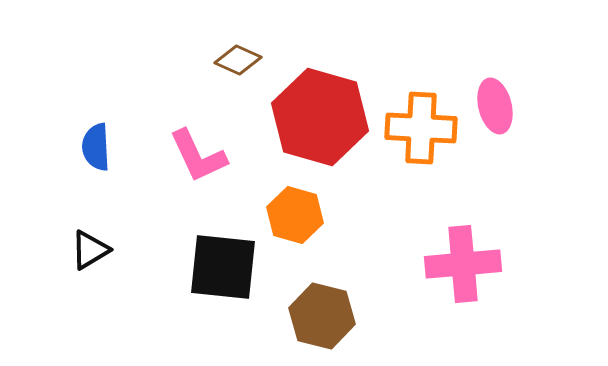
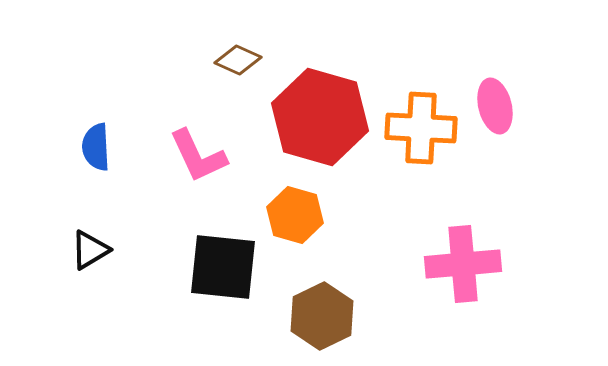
brown hexagon: rotated 20 degrees clockwise
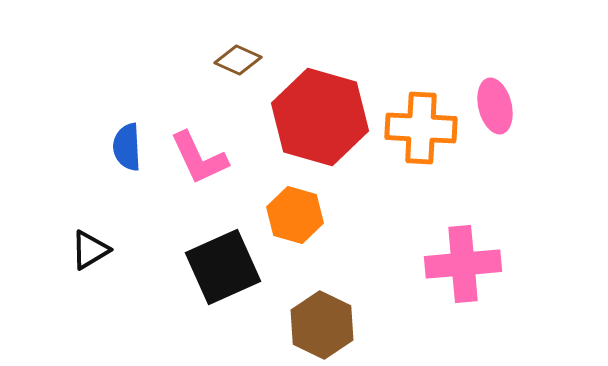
blue semicircle: moved 31 px right
pink L-shape: moved 1 px right, 2 px down
black square: rotated 30 degrees counterclockwise
brown hexagon: moved 9 px down; rotated 8 degrees counterclockwise
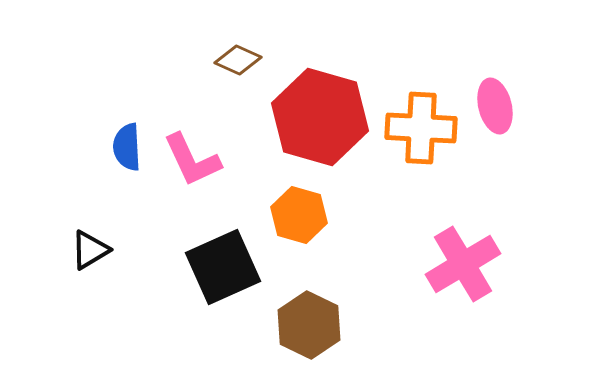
pink L-shape: moved 7 px left, 2 px down
orange hexagon: moved 4 px right
pink cross: rotated 26 degrees counterclockwise
brown hexagon: moved 13 px left
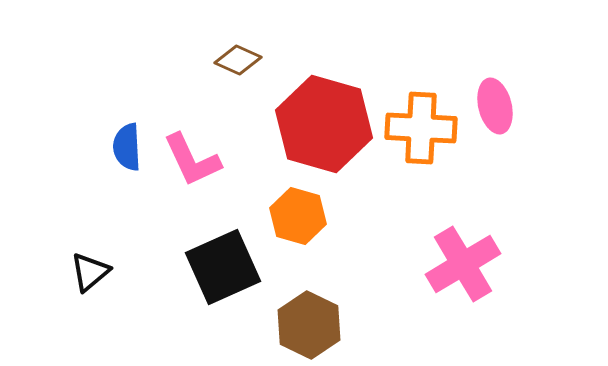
red hexagon: moved 4 px right, 7 px down
orange hexagon: moved 1 px left, 1 px down
black triangle: moved 22 px down; rotated 9 degrees counterclockwise
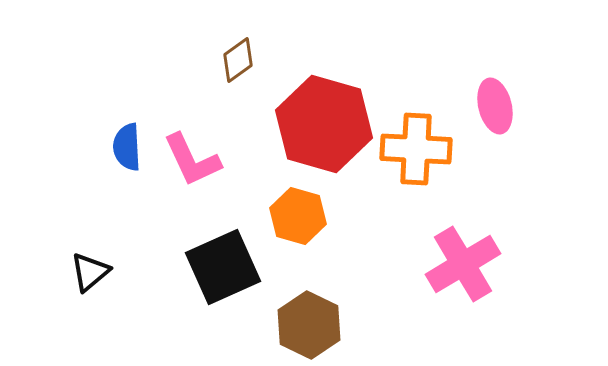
brown diamond: rotated 60 degrees counterclockwise
orange cross: moved 5 px left, 21 px down
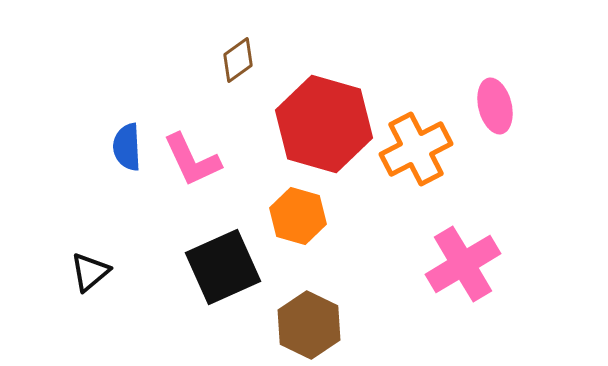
orange cross: rotated 30 degrees counterclockwise
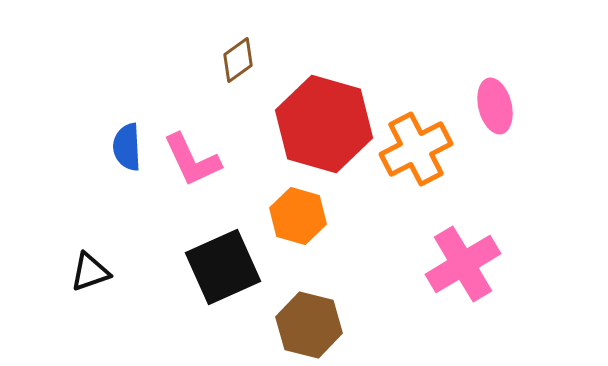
black triangle: rotated 21 degrees clockwise
brown hexagon: rotated 12 degrees counterclockwise
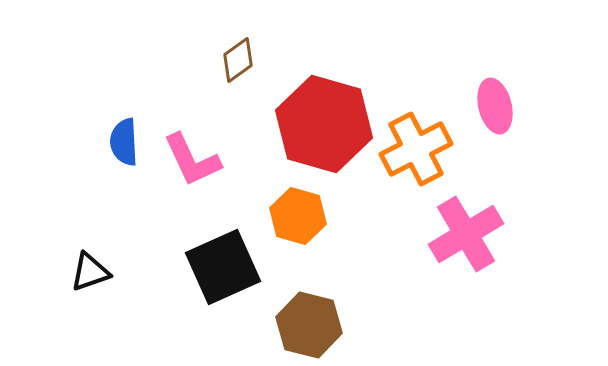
blue semicircle: moved 3 px left, 5 px up
pink cross: moved 3 px right, 30 px up
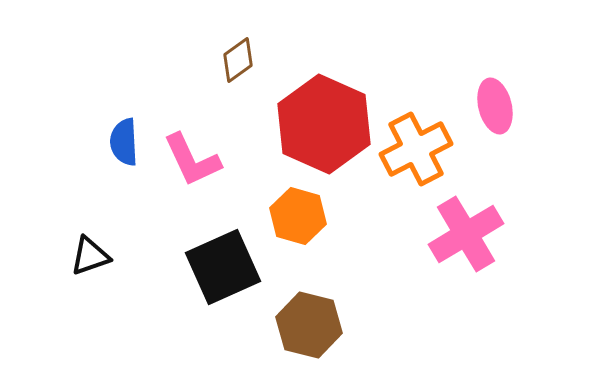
red hexagon: rotated 8 degrees clockwise
black triangle: moved 16 px up
